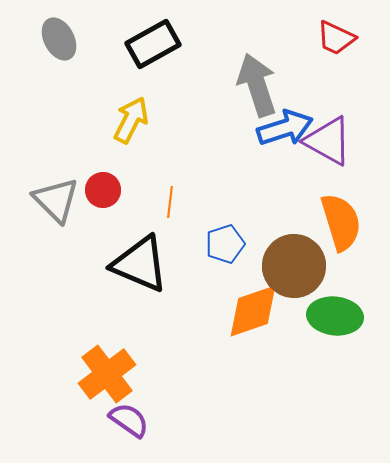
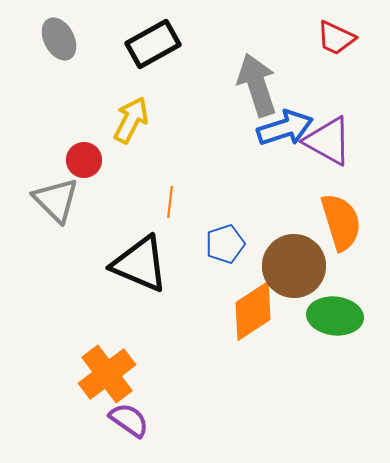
red circle: moved 19 px left, 30 px up
orange diamond: rotated 14 degrees counterclockwise
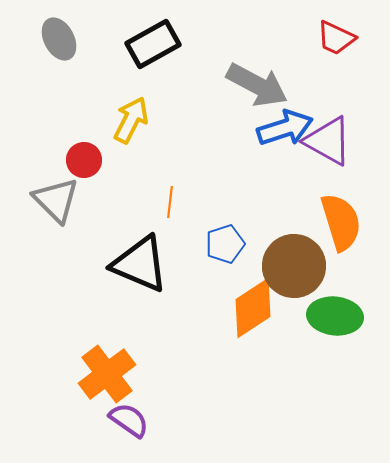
gray arrow: rotated 136 degrees clockwise
orange diamond: moved 3 px up
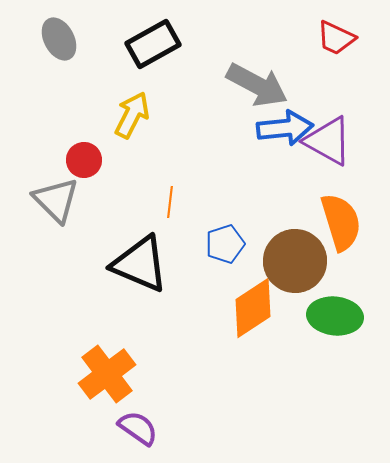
yellow arrow: moved 1 px right, 5 px up
blue arrow: rotated 12 degrees clockwise
brown circle: moved 1 px right, 5 px up
purple semicircle: moved 9 px right, 8 px down
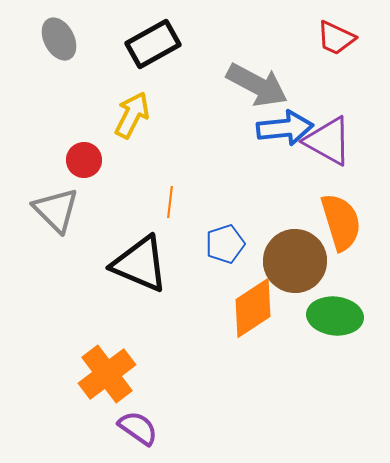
gray triangle: moved 10 px down
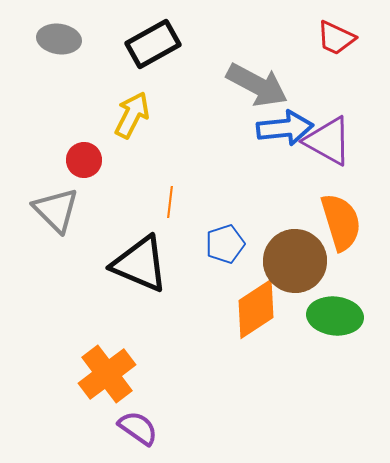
gray ellipse: rotated 54 degrees counterclockwise
orange diamond: moved 3 px right, 1 px down
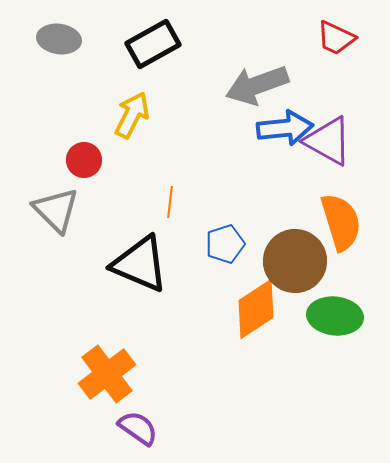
gray arrow: rotated 132 degrees clockwise
